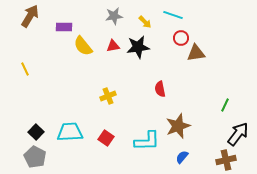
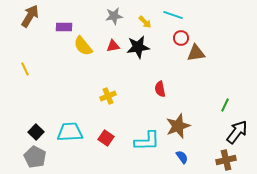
black arrow: moved 1 px left, 2 px up
blue semicircle: rotated 104 degrees clockwise
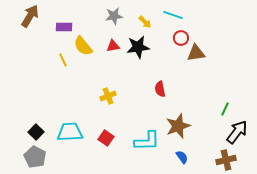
yellow line: moved 38 px right, 9 px up
green line: moved 4 px down
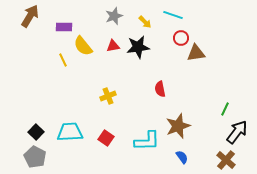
gray star: rotated 12 degrees counterclockwise
brown cross: rotated 36 degrees counterclockwise
